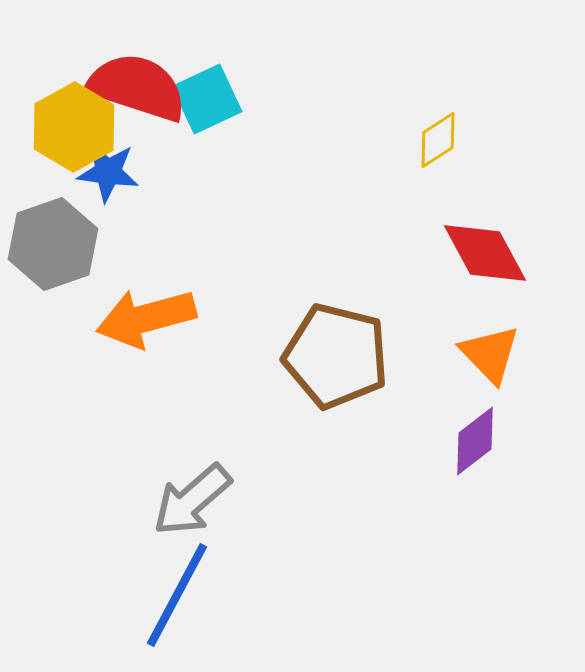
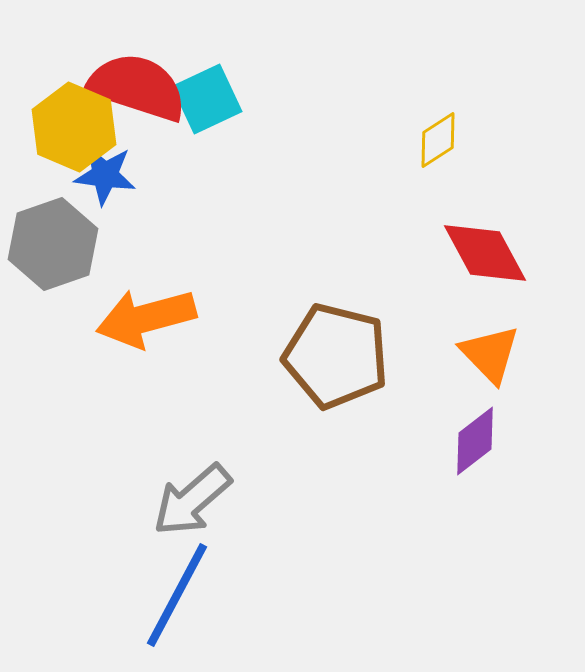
yellow hexagon: rotated 8 degrees counterclockwise
blue star: moved 3 px left, 3 px down
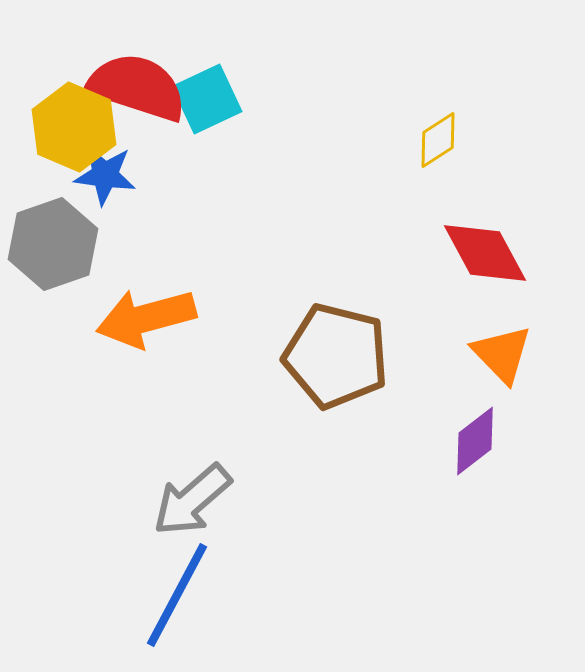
orange triangle: moved 12 px right
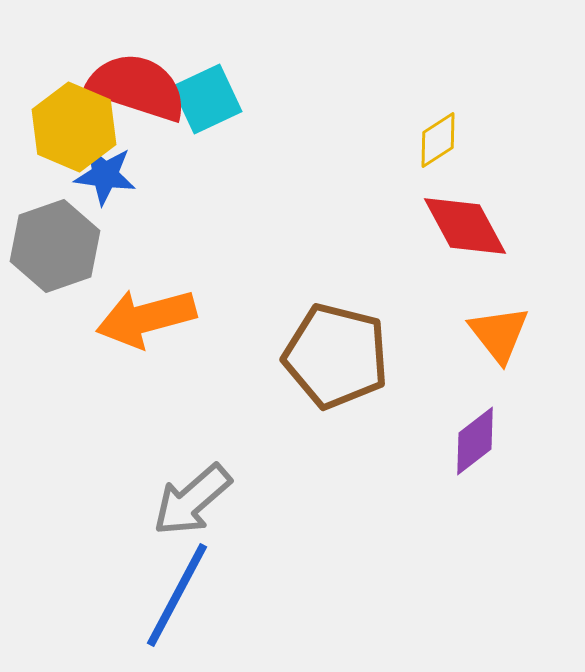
gray hexagon: moved 2 px right, 2 px down
red diamond: moved 20 px left, 27 px up
orange triangle: moved 3 px left, 20 px up; rotated 6 degrees clockwise
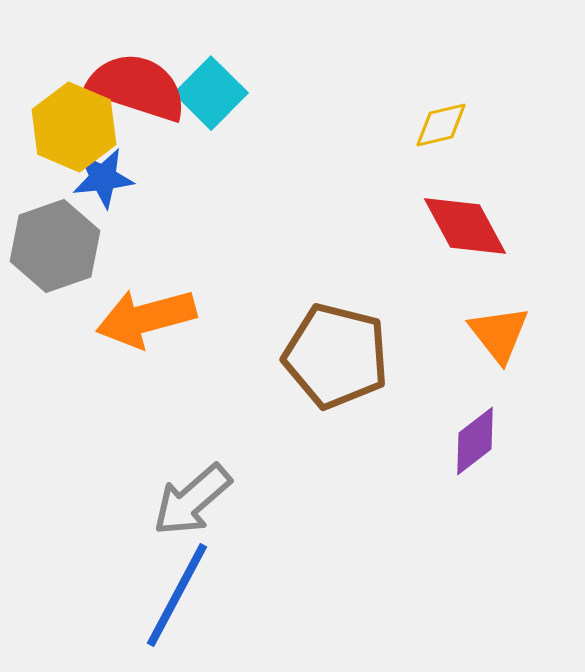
cyan square: moved 4 px right, 6 px up; rotated 20 degrees counterclockwise
yellow diamond: moved 3 px right, 15 px up; rotated 20 degrees clockwise
blue star: moved 2 px left, 3 px down; rotated 14 degrees counterclockwise
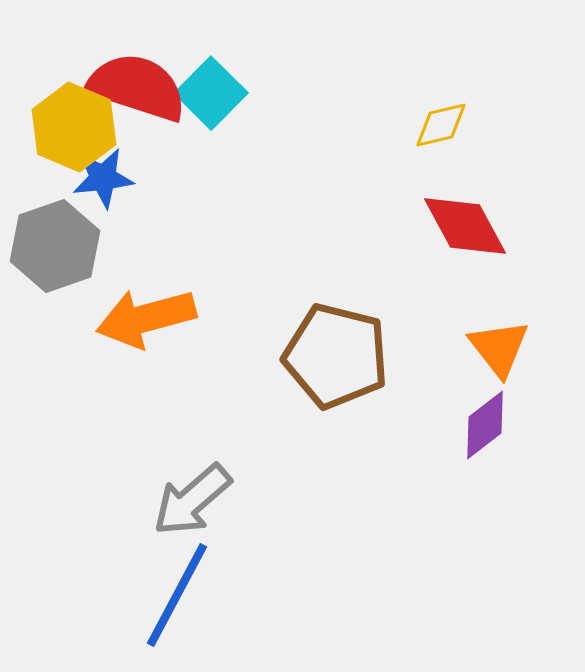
orange triangle: moved 14 px down
purple diamond: moved 10 px right, 16 px up
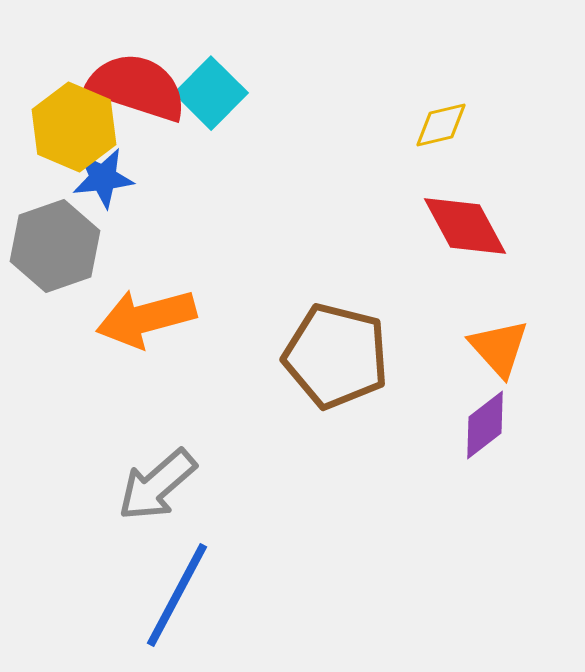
orange triangle: rotated 4 degrees counterclockwise
gray arrow: moved 35 px left, 15 px up
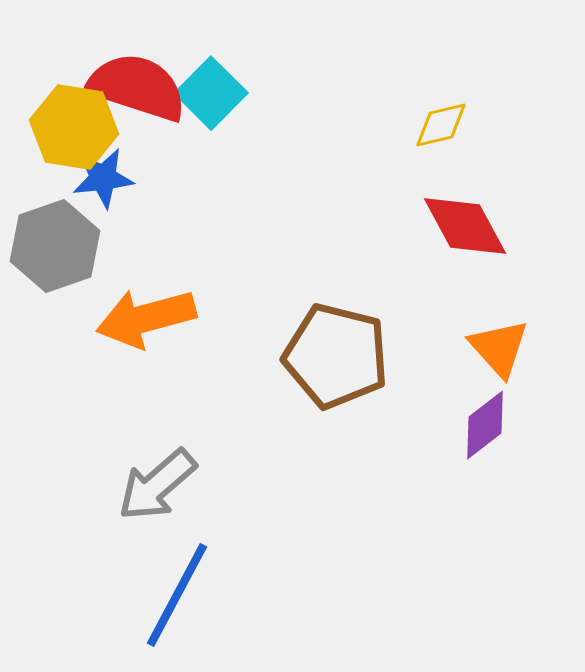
yellow hexagon: rotated 14 degrees counterclockwise
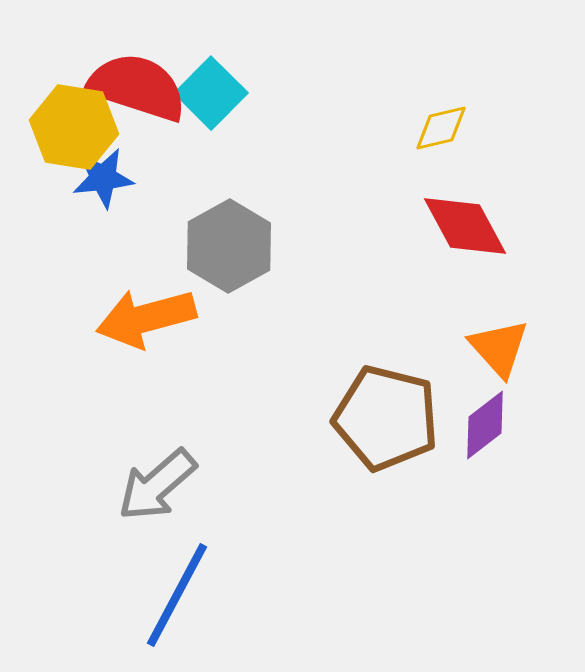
yellow diamond: moved 3 px down
gray hexagon: moved 174 px right; rotated 10 degrees counterclockwise
brown pentagon: moved 50 px right, 62 px down
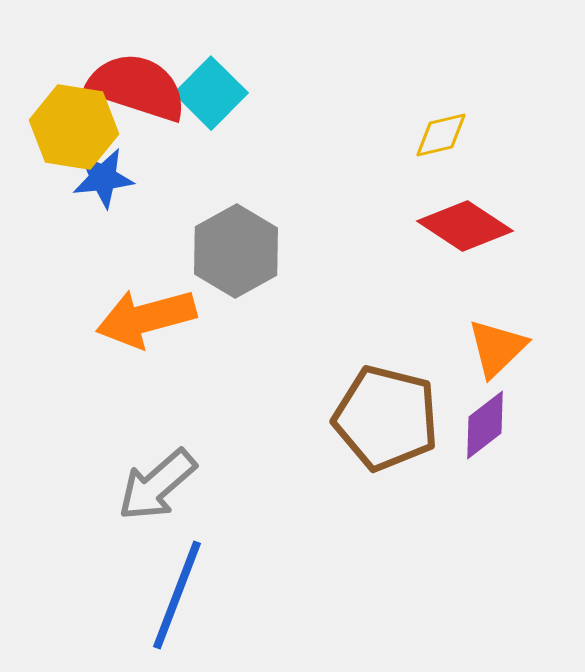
yellow diamond: moved 7 px down
red diamond: rotated 28 degrees counterclockwise
gray hexagon: moved 7 px right, 5 px down
orange triangle: moved 2 px left; rotated 28 degrees clockwise
blue line: rotated 7 degrees counterclockwise
